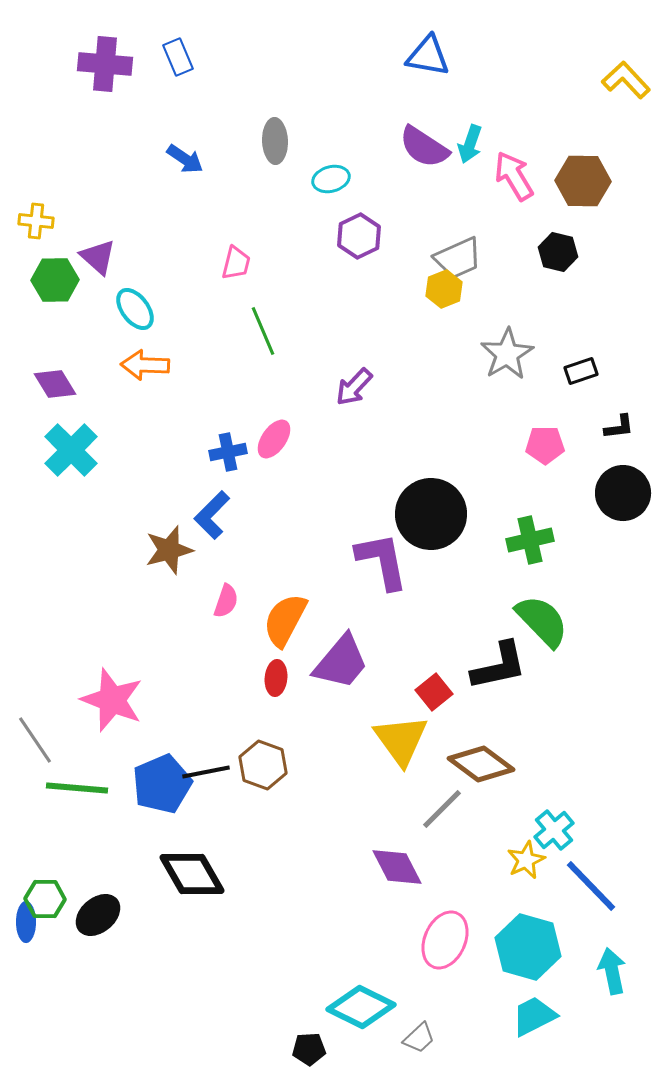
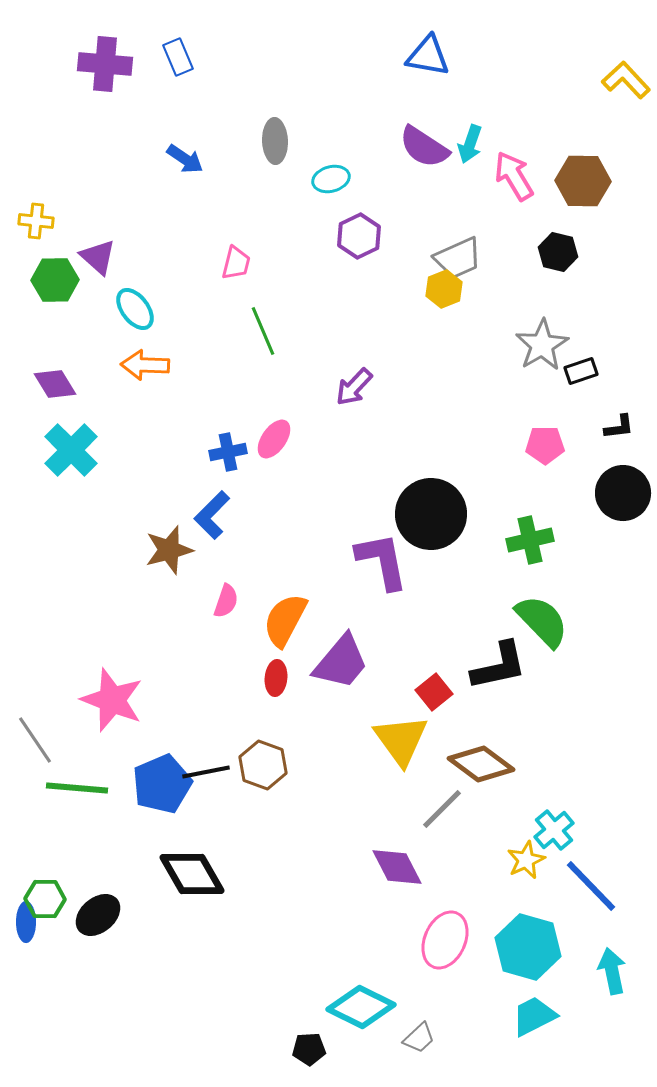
gray star at (507, 354): moved 35 px right, 9 px up
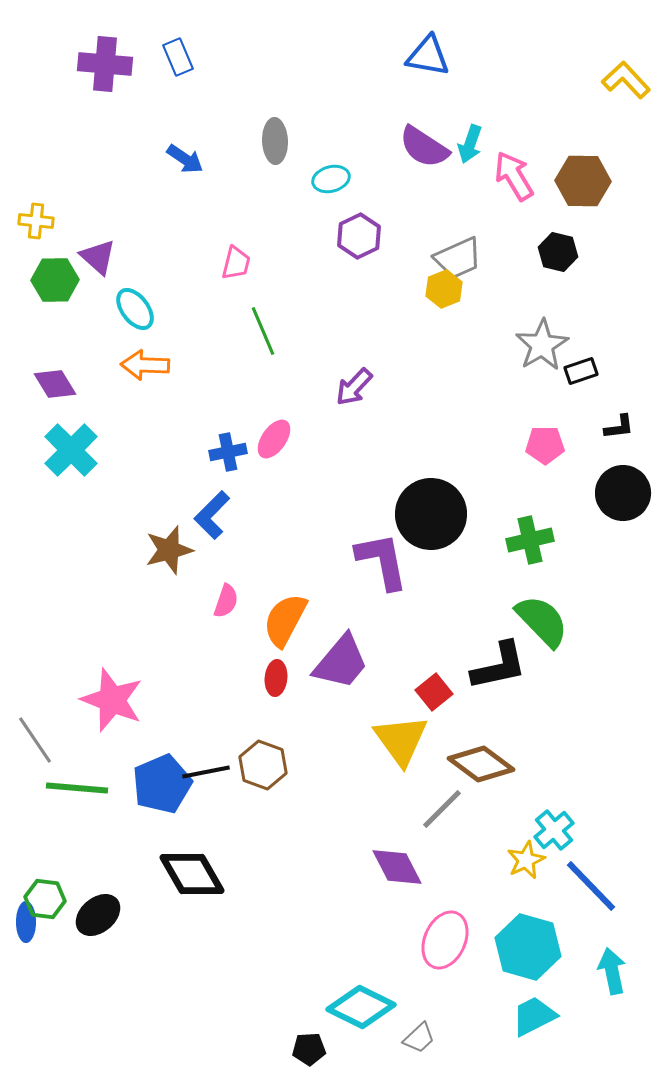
green hexagon at (45, 899): rotated 6 degrees clockwise
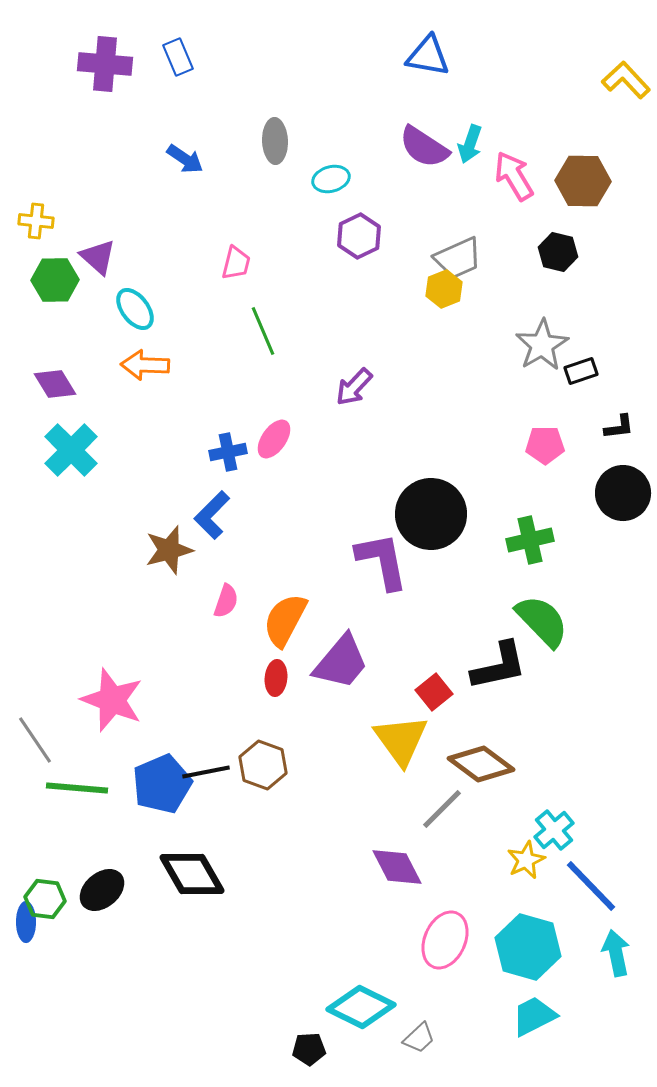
black ellipse at (98, 915): moved 4 px right, 25 px up
cyan arrow at (612, 971): moved 4 px right, 18 px up
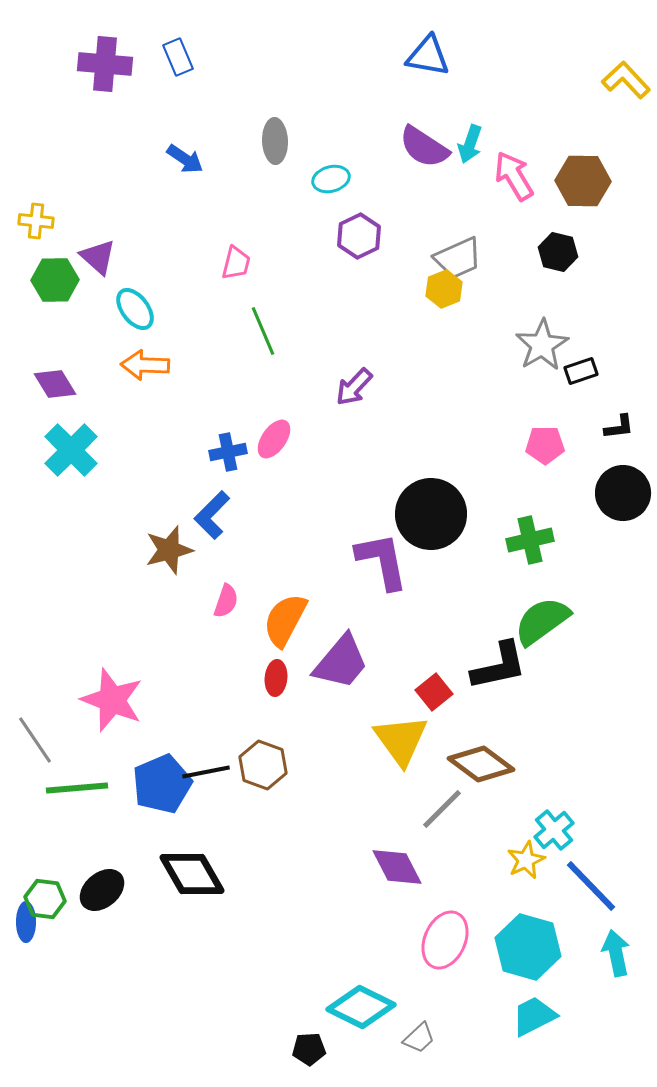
green semicircle at (542, 621): rotated 82 degrees counterclockwise
green line at (77, 788): rotated 10 degrees counterclockwise
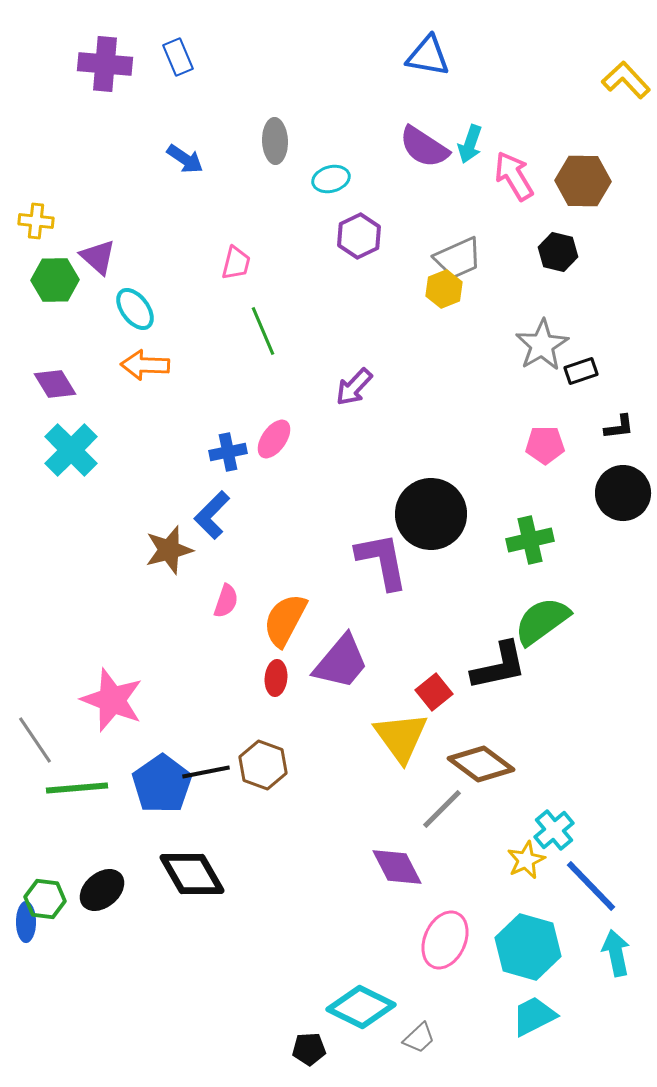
yellow triangle at (401, 740): moved 3 px up
blue pentagon at (162, 784): rotated 12 degrees counterclockwise
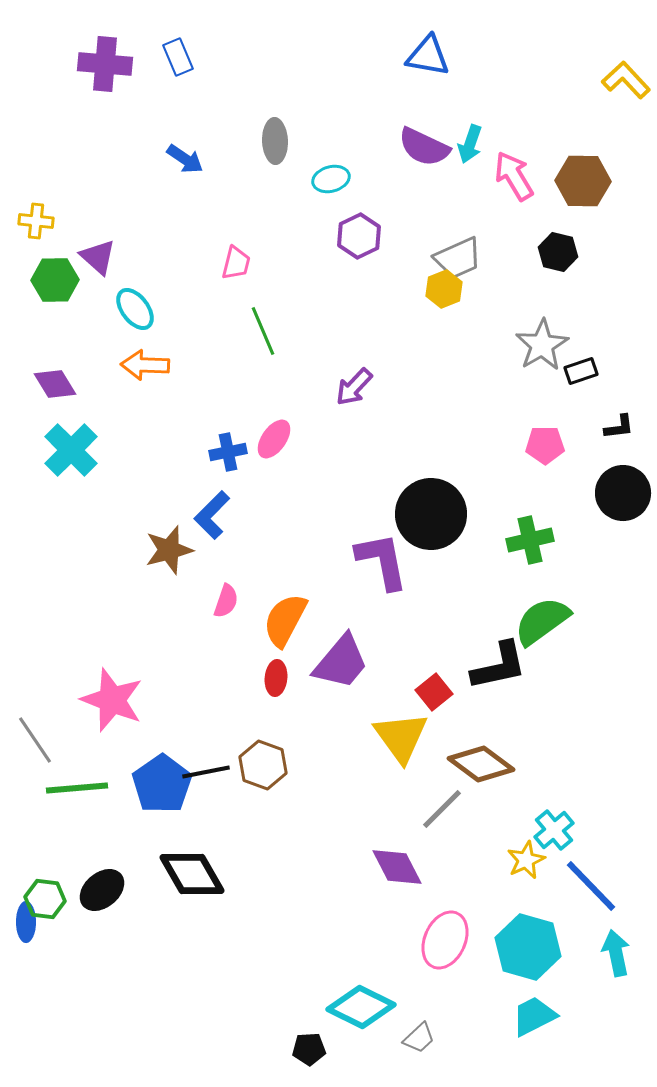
purple semicircle at (424, 147): rotated 8 degrees counterclockwise
